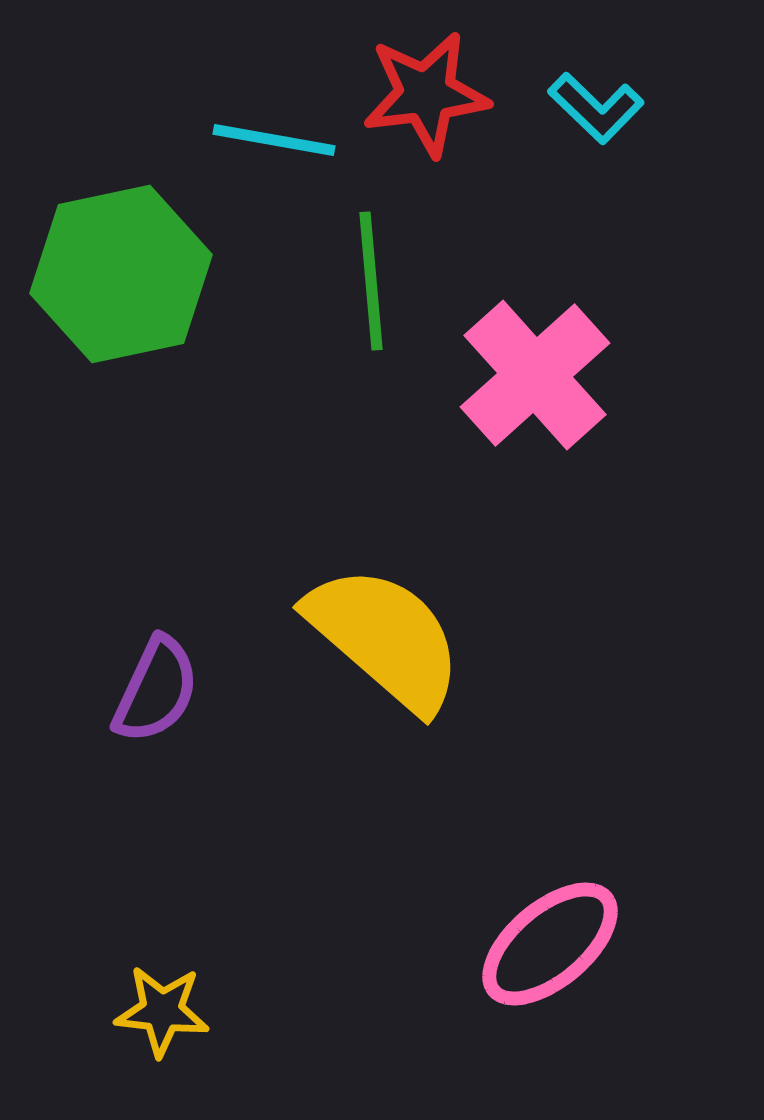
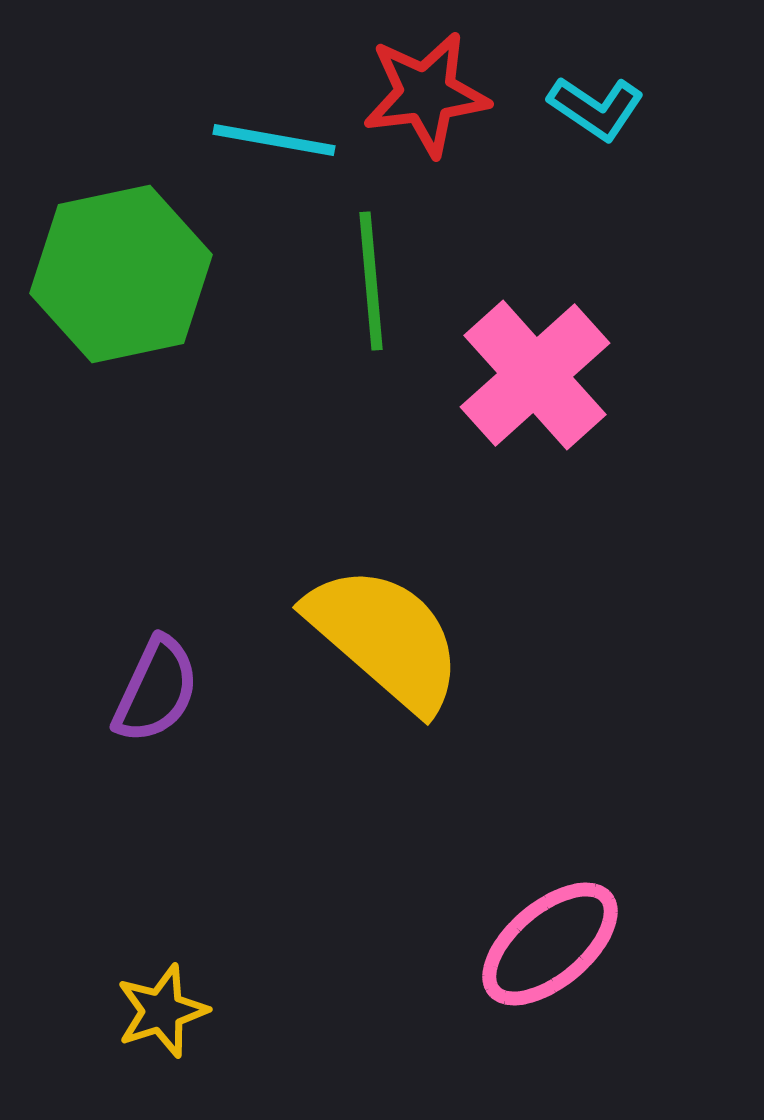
cyan L-shape: rotated 10 degrees counterclockwise
yellow star: rotated 24 degrees counterclockwise
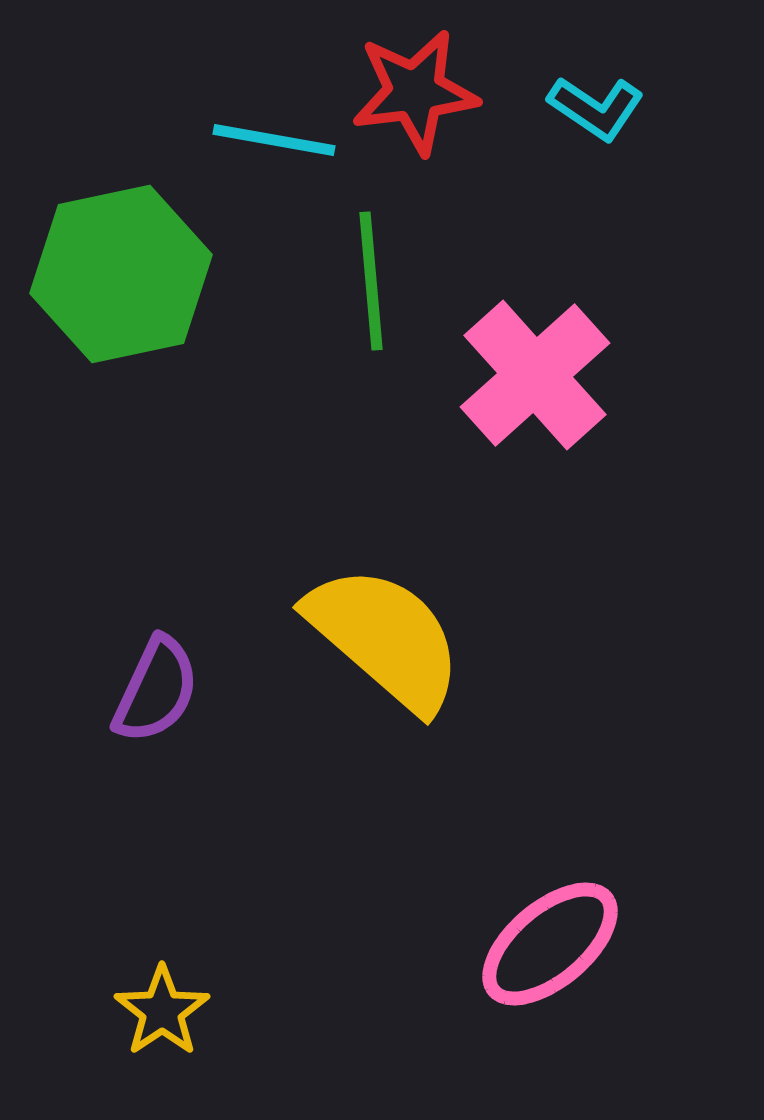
red star: moved 11 px left, 2 px up
yellow star: rotated 16 degrees counterclockwise
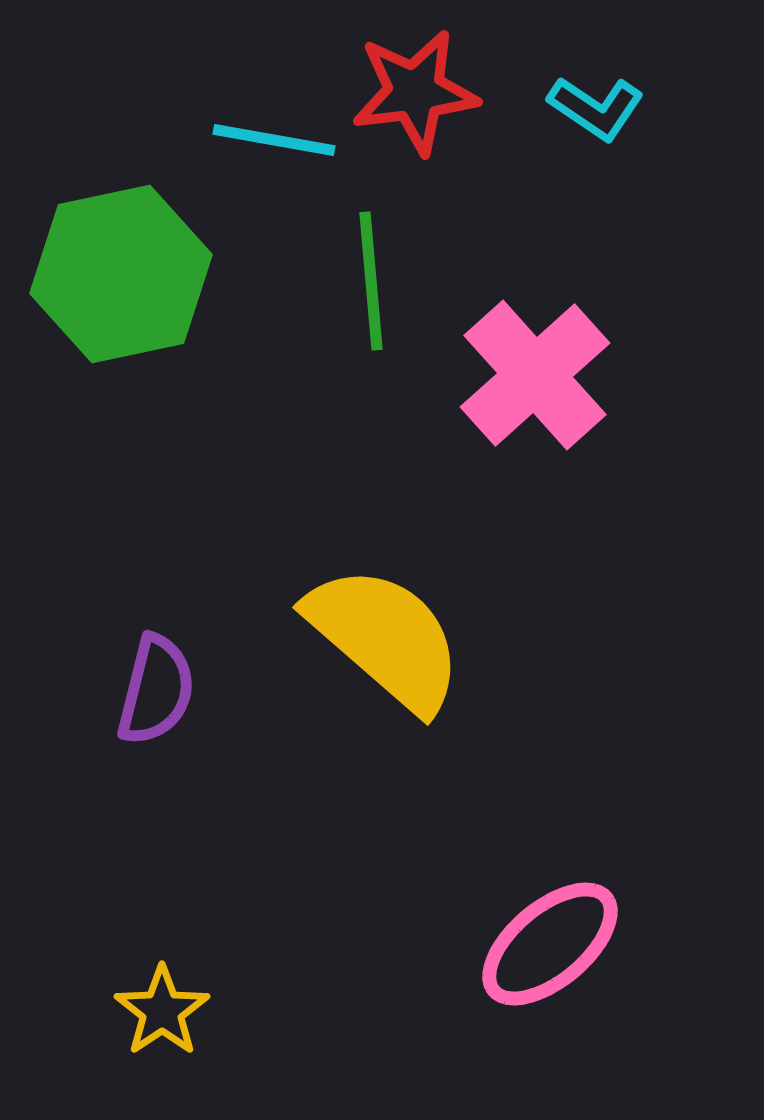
purple semicircle: rotated 11 degrees counterclockwise
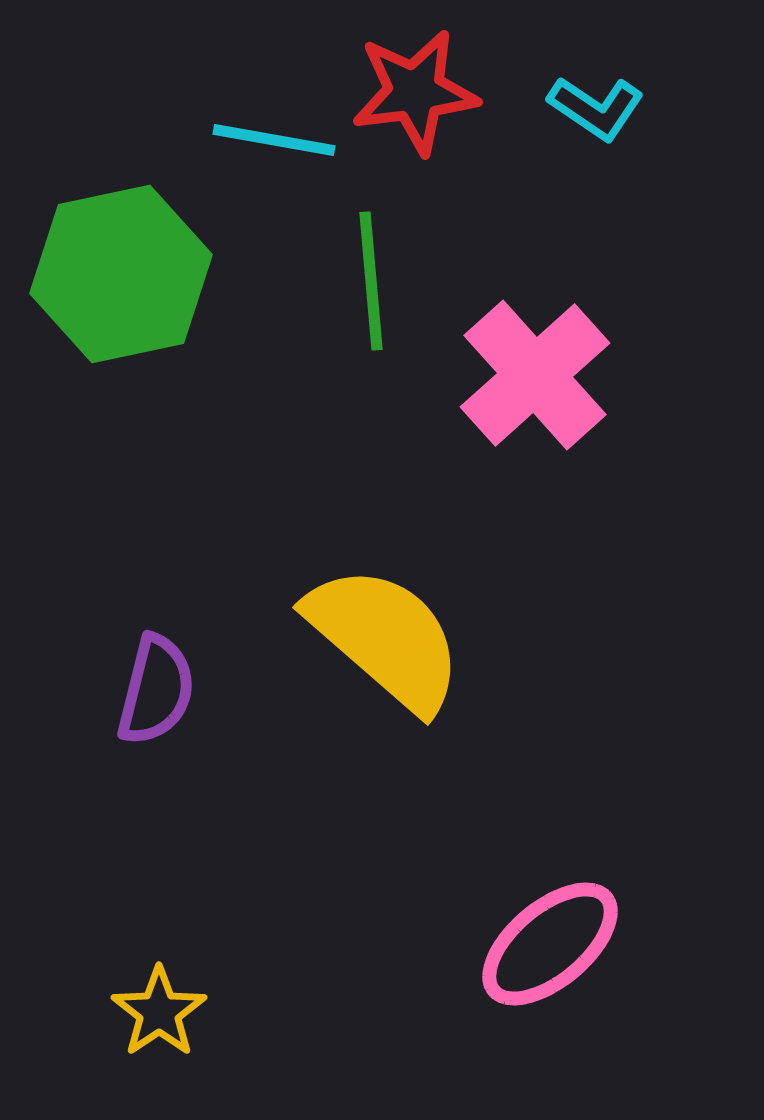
yellow star: moved 3 px left, 1 px down
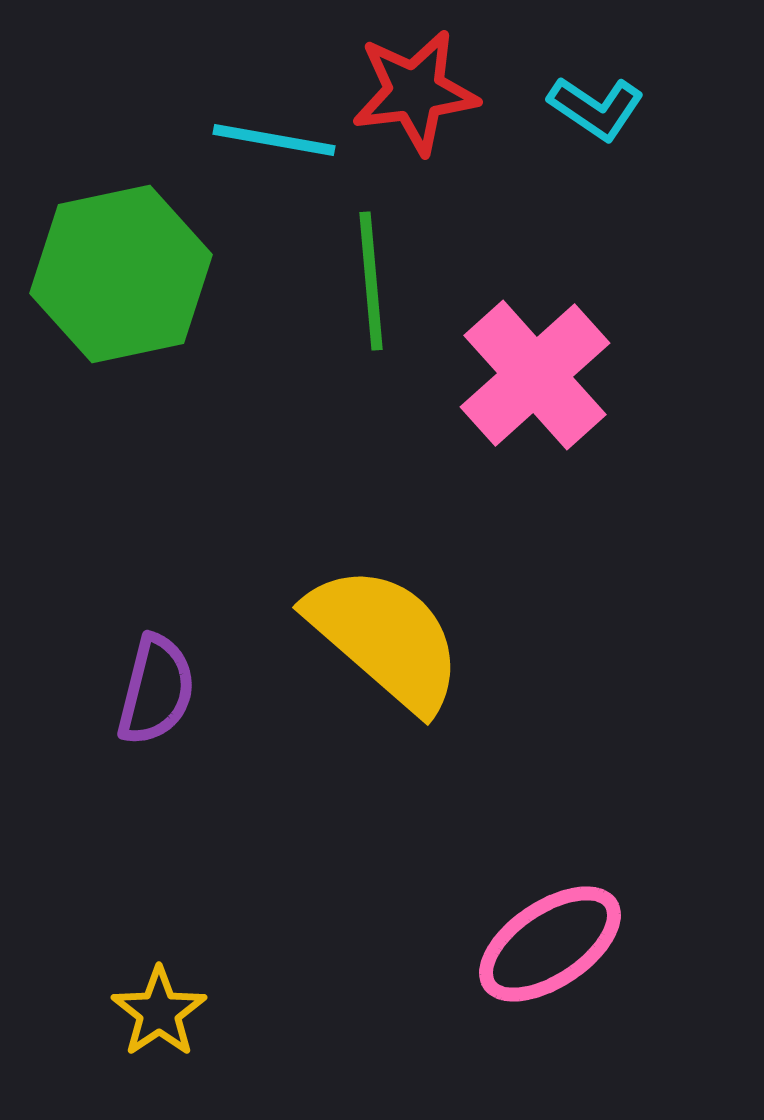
pink ellipse: rotated 6 degrees clockwise
